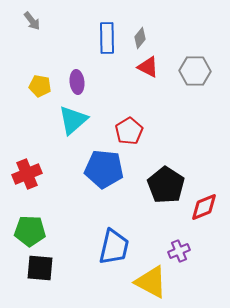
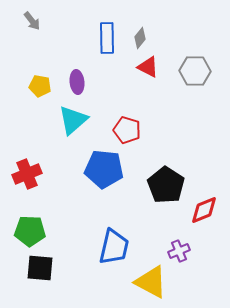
red pentagon: moved 2 px left, 1 px up; rotated 24 degrees counterclockwise
red diamond: moved 3 px down
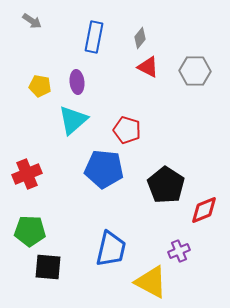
gray arrow: rotated 18 degrees counterclockwise
blue rectangle: moved 13 px left, 1 px up; rotated 12 degrees clockwise
blue trapezoid: moved 3 px left, 2 px down
black square: moved 8 px right, 1 px up
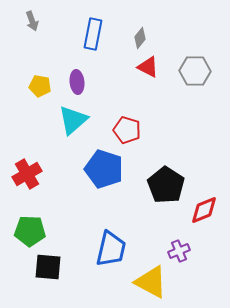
gray arrow: rotated 36 degrees clockwise
blue rectangle: moved 1 px left, 3 px up
blue pentagon: rotated 12 degrees clockwise
red cross: rotated 8 degrees counterclockwise
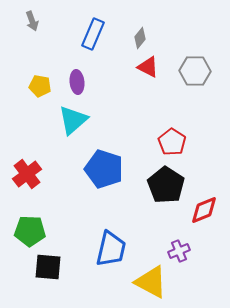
blue rectangle: rotated 12 degrees clockwise
red pentagon: moved 45 px right, 12 px down; rotated 16 degrees clockwise
red cross: rotated 8 degrees counterclockwise
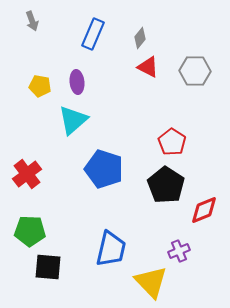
yellow triangle: rotated 18 degrees clockwise
